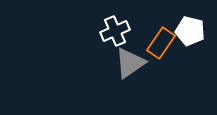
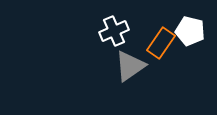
white cross: moved 1 px left
gray triangle: moved 3 px down
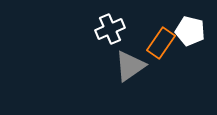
white cross: moved 4 px left, 2 px up
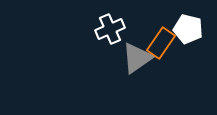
white pentagon: moved 2 px left, 2 px up
gray triangle: moved 7 px right, 8 px up
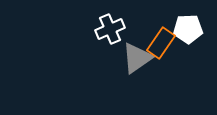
white pentagon: rotated 16 degrees counterclockwise
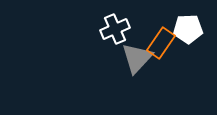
white cross: moved 5 px right
gray triangle: rotated 12 degrees counterclockwise
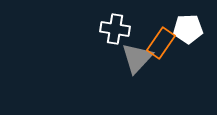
white cross: rotated 32 degrees clockwise
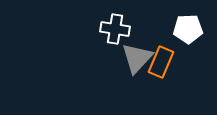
orange rectangle: moved 19 px down; rotated 12 degrees counterclockwise
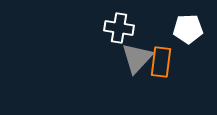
white cross: moved 4 px right, 1 px up
orange rectangle: rotated 16 degrees counterclockwise
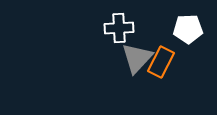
white cross: rotated 12 degrees counterclockwise
orange rectangle: rotated 20 degrees clockwise
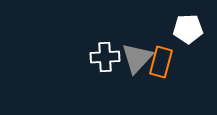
white cross: moved 14 px left, 29 px down
orange rectangle: rotated 12 degrees counterclockwise
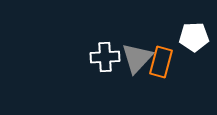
white pentagon: moved 6 px right, 8 px down
